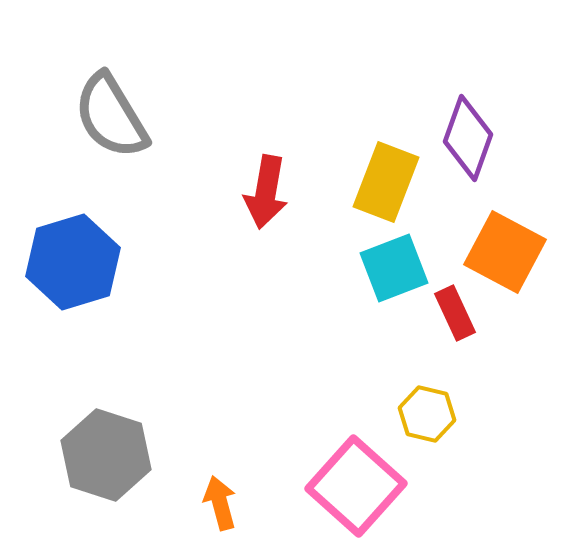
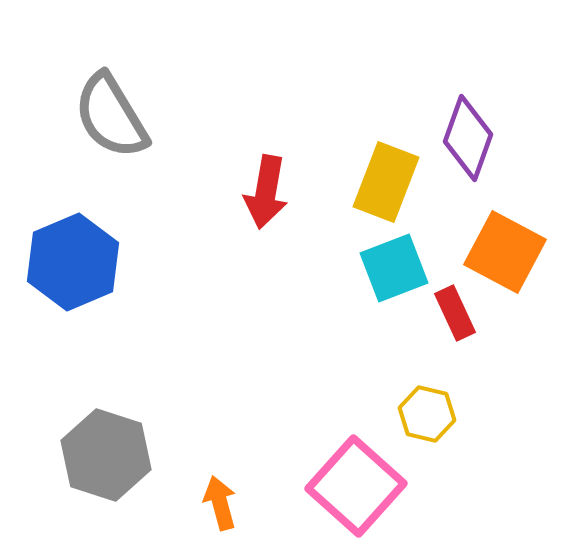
blue hexagon: rotated 6 degrees counterclockwise
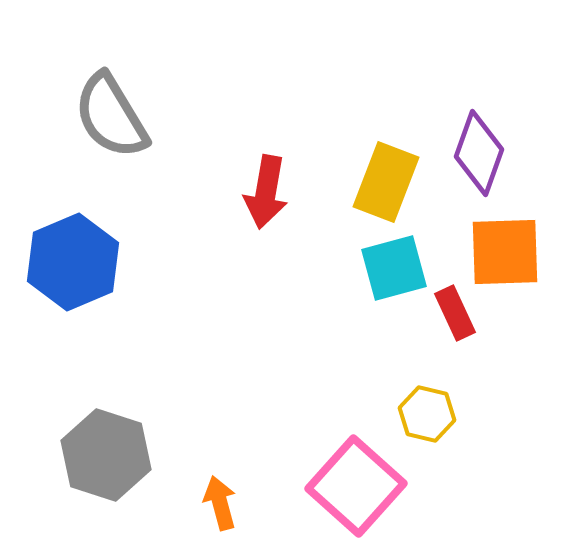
purple diamond: moved 11 px right, 15 px down
orange square: rotated 30 degrees counterclockwise
cyan square: rotated 6 degrees clockwise
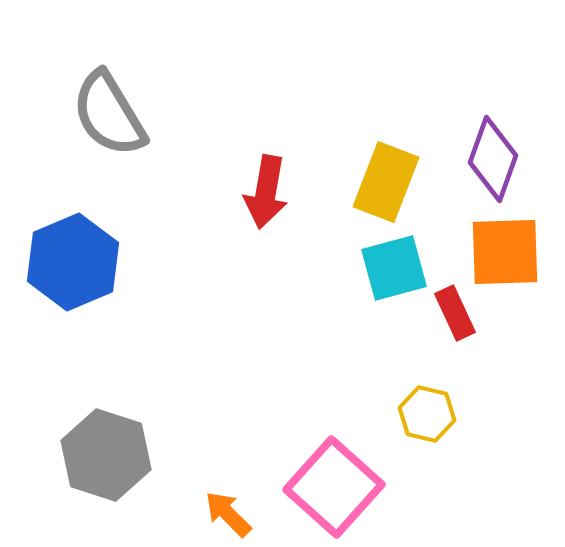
gray semicircle: moved 2 px left, 2 px up
purple diamond: moved 14 px right, 6 px down
pink square: moved 22 px left, 1 px down
orange arrow: moved 8 px right, 11 px down; rotated 30 degrees counterclockwise
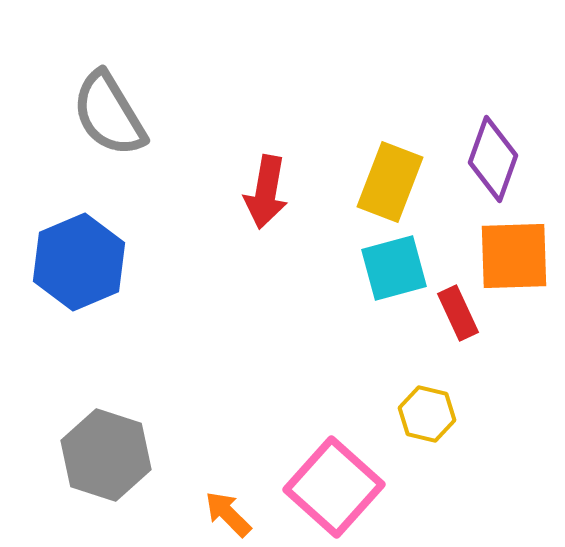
yellow rectangle: moved 4 px right
orange square: moved 9 px right, 4 px down
blue hexagon: moved 6 px right
red rectangle: moved 3 px right
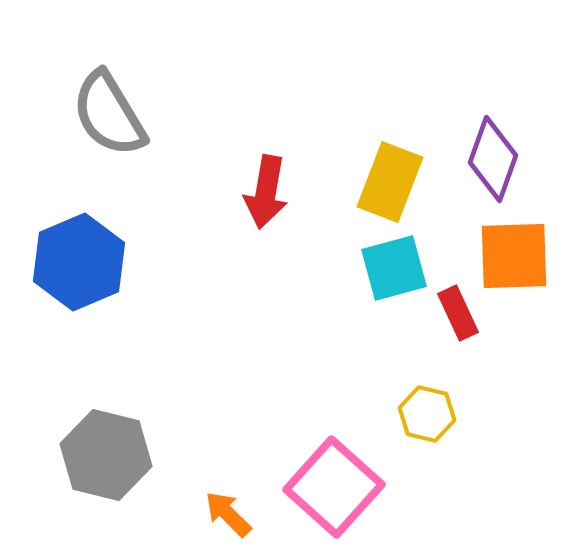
gray hexagon: rotated 4 degrees counterclockwise
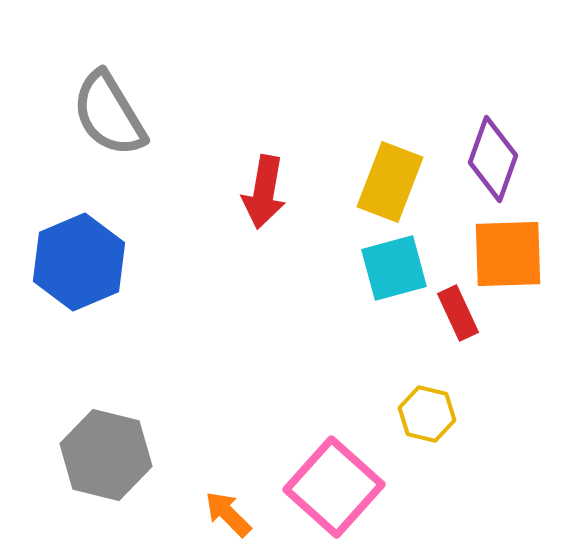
red arrow: moved 2 px left
orange square: moved 6 px left, 2 px up
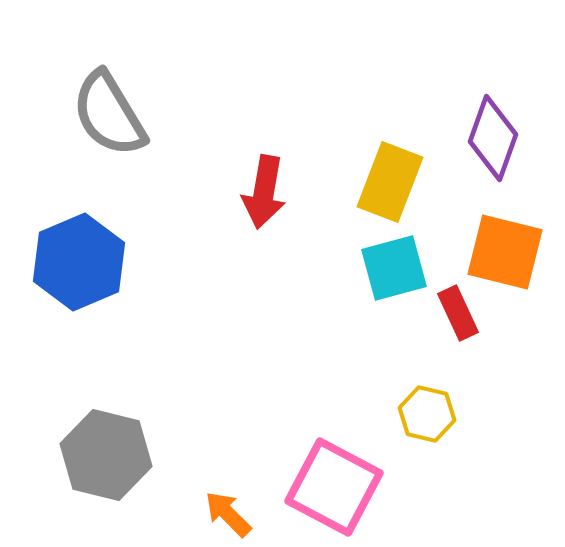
purple diamond: moved 21 px up
orange square: moved 3 px left, 2 px up; rotated 16 degrees clockwise
pink square: rotated 14 degrees counterclockwise
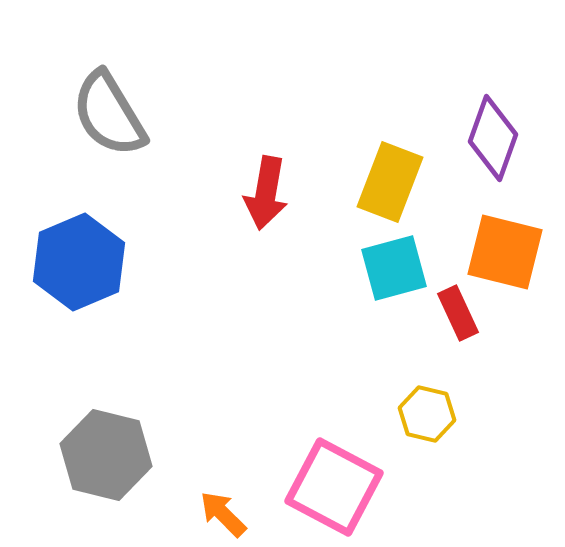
red arrow: moved 2 px right, 1 px down
orange arrow: moved 5 px left
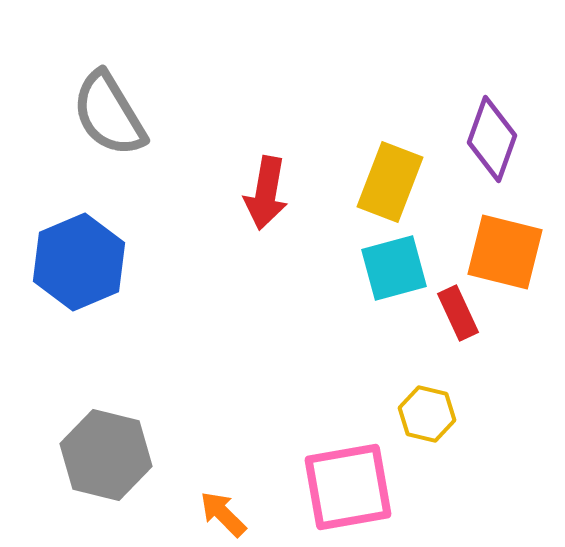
purple diamond: moved 1 px left, 1 px down
pink square: moved 14 px right; rotated 38 degrees counterclockwise
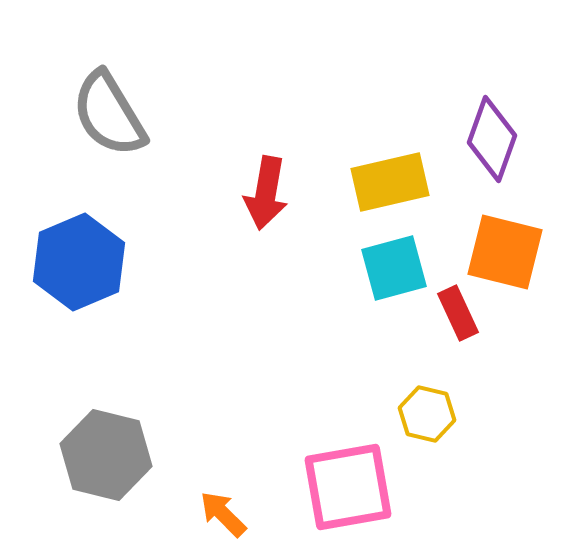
yellow rectangle: rotated 56 degrees clockwise
